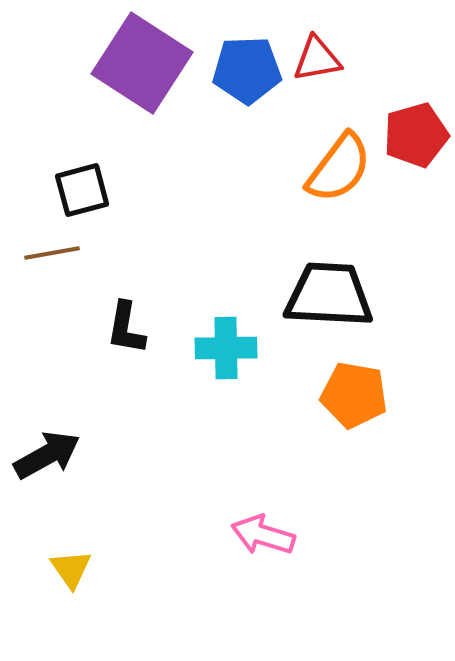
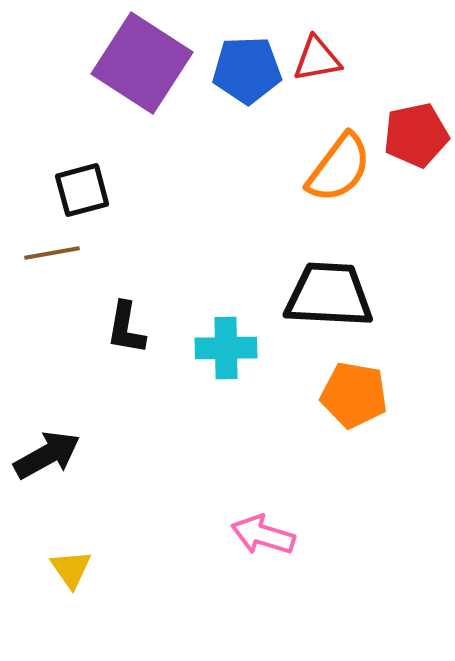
red pentagon: rotated 4 degrees clockwise
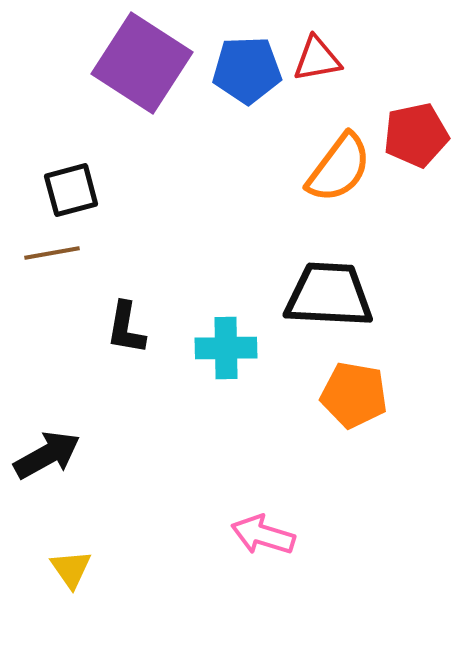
black square: moved 11 px left
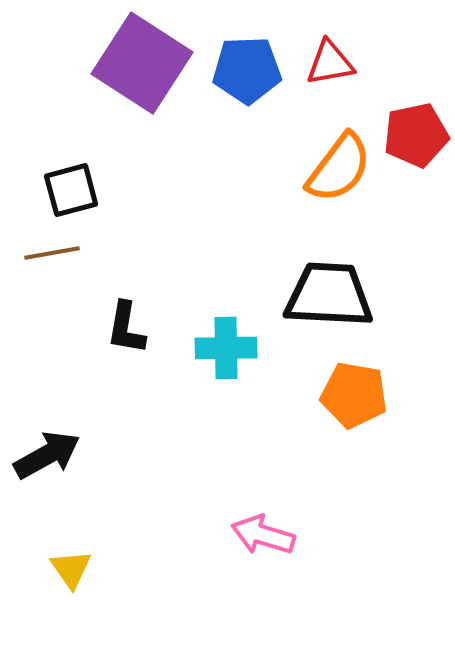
red triangle: moved 13 px right, 4 px down
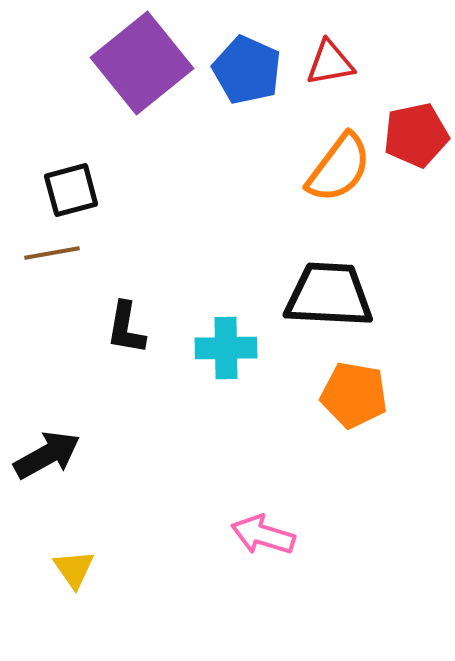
purple square: rotated 18 degrees clockwise
blue pentagon: rotated 26 degrees clockwise
yellow triangle: moved 3 px right
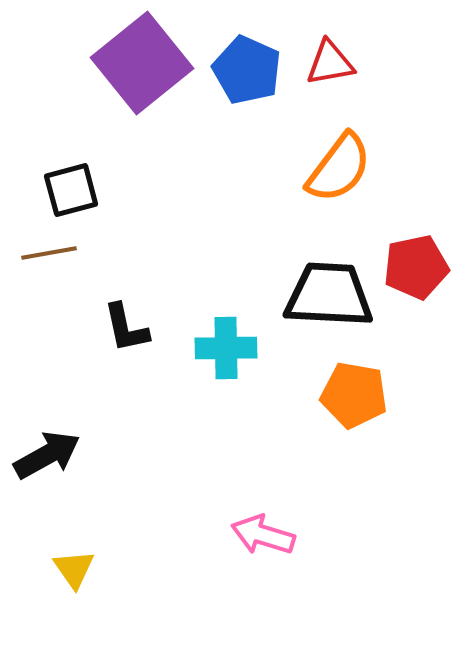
red pentagon: moved 132 px down
brown line: moved 3 px left
black L-shape: rotated 22 degrees counterclockwise
